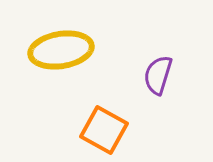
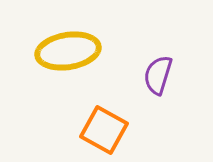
yellow ellipse: moved 7 px right, 1 px down
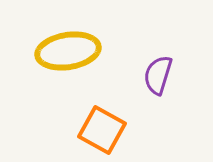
orange square: moved 2 px left
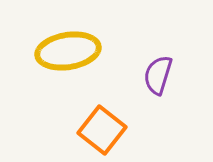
orange square: rotated 9 degrees clockwise
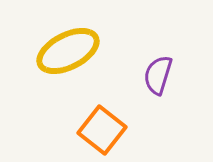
yellow ellipse: rotated 18 degrees counterclockwise
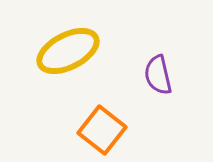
purple semicircle: rotated 30 degrees counterclockwise
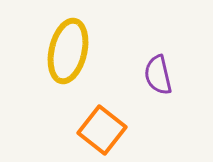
yellow ellipse: rotated 50 degrees counterclockwise
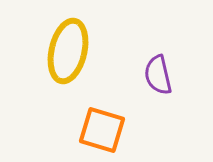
orange square: rotated 21 degrees counterclockwise
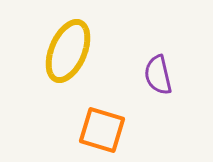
yellow ellipse: rotated 10 degrees clockwise
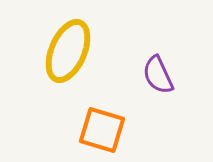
purple semicircle: rotated 12 degrees counterclockwise
